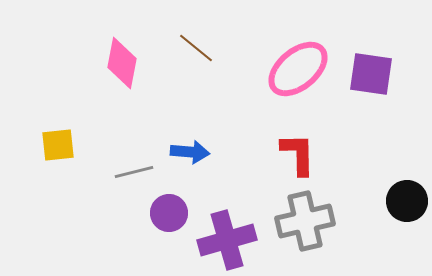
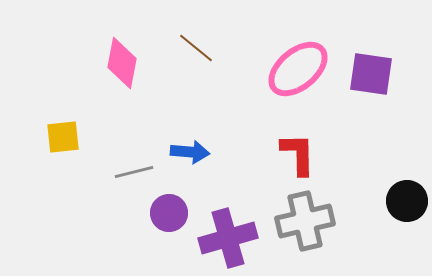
yellow square: moved 5 px right, 8 px up
purple cross: moved 1 px right, 2 px up
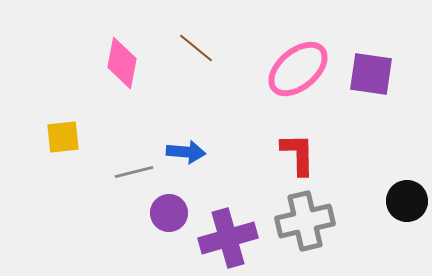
blue arrow: moved 4 px left
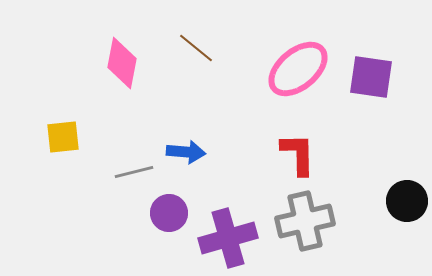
purple square: moved 3 px down
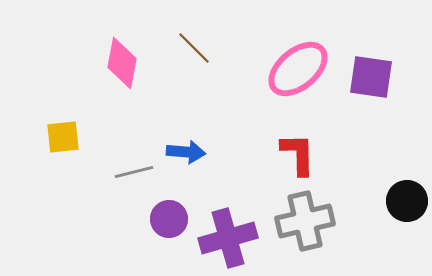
brown line: moved 2 px left; rotated 6 degrees clockwise
purple circle: moved 6 px down
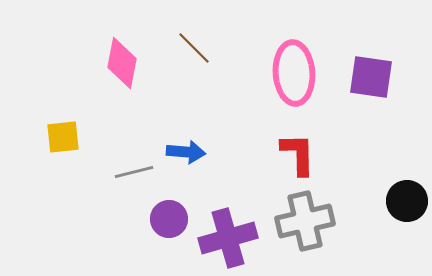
pink ellipse: moved 4 px left, 4 px down; rotated 54 degrees counterclockwise
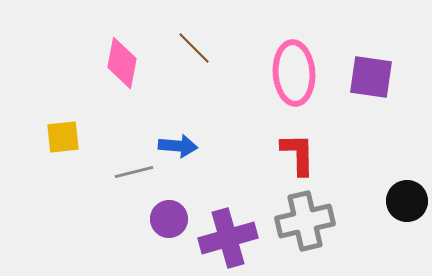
blue arrow: moved 8 px left, 6 px up
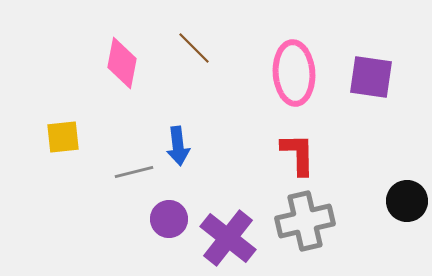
blue arrow: rotated 78 degrees clockwise
purple cross: rotated 36 degrees counterclockwise
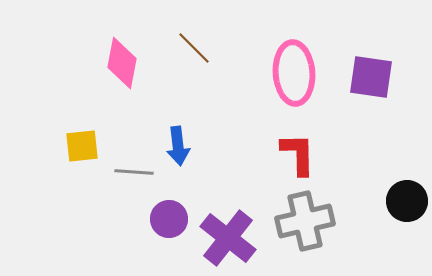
yellow square: moved 19 px right, 9 px down
gray line: rotated 18 degrees clockwise
